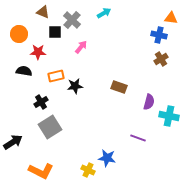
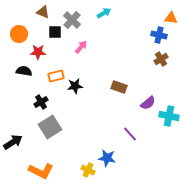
purple semicircle: moved 1 px left, 1 px down; rotated 35 degrees clockwise
purple line: moved 8 px left, 4 px up; rotated 28 degrees clockwise
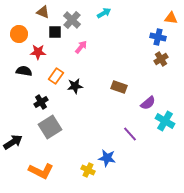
blue cross: moved 1 px left, 2 px down
orange rectangle: rotated 42 degrees counterclockwise
cyan cross: moved 4 px left, 5 px down; rotated 18 degrees clockwise
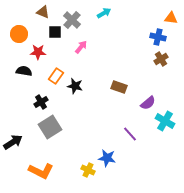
black star: rotated 21 degrees clockwise
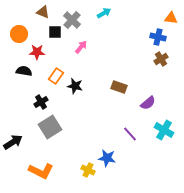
red star: moved 1 px left
cyan cross: moved 1 px left, 9 px down
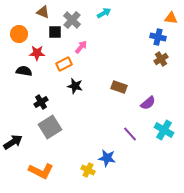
red star: moved 1 px down
orange rectangle: moved 8 px right, 12 px up; rotated 28 degrees clockwise
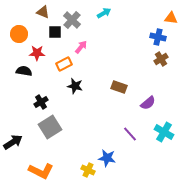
cyan cross: moved 2 px down
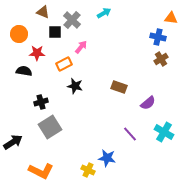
black cross: rotated 16 degrees clockwise
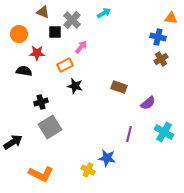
orange rectangle: moved 1 px right, 1 px down
purple line: moved 1 px left; rotated 56 degrees clockwise
orange L-shape: moved 3 px down
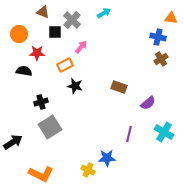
blue star: rotated 12 degrees counterclockwise
